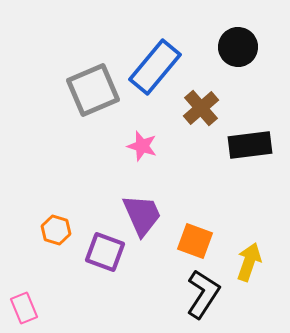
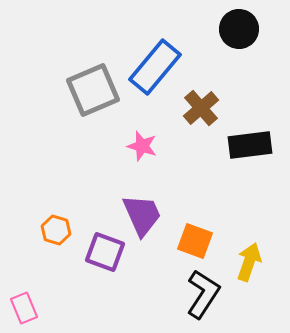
black circle: moved 1 px right, 18 px up
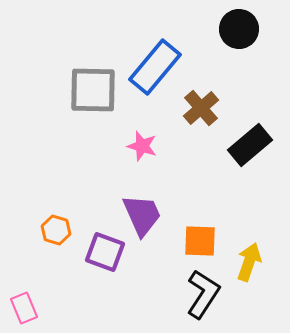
gray square: rotated 24 degrees clockwise
black rectangle: rotated 33 degrees counterclockwise
orange square: moved 5 px right; rotated 18 degrees counterclockwise
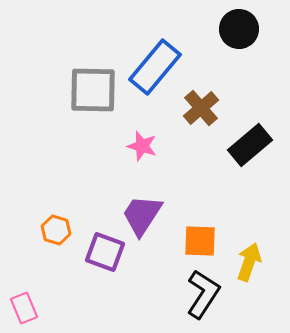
purple trapezoid: rotated 123 degrees counterclockwise
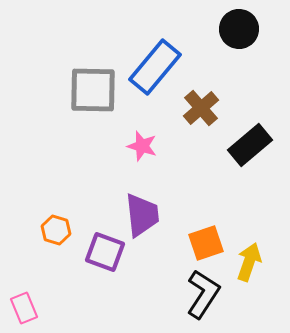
purple trapezoid: rotated 141 degrees clockwise
orange square: moved 6 px right, 2 px down; rotated 21 degrees counterclockwise
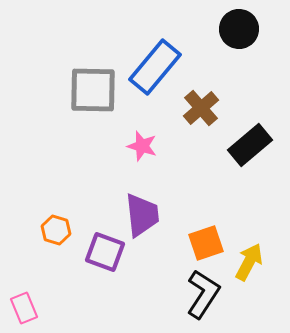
yellow arrow: rotated 9 degrees clockwise
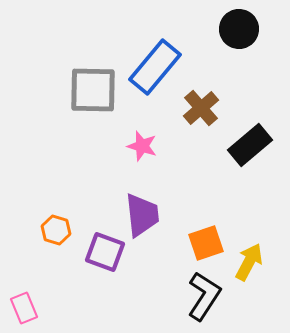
black L-shape: moved 1 px right, 2 px down
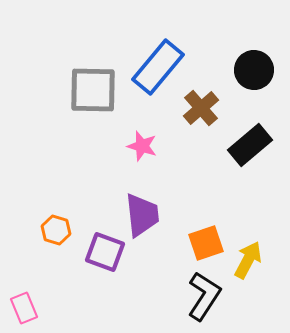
black circle: moved 15 px right, 41 px down
blue rectangle: moved 3 px right
yellow arrow: moved 1 px left, 2 px up
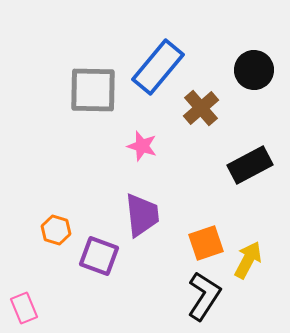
black rectangle: moved 20 px down; rotated 12 degrees clockwise
purple square: moved 6 px left, 4 px down
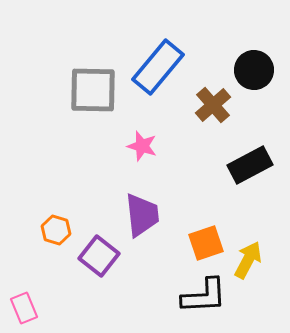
brown cross: moved 12 px right, 3 px up
purple square: rotated 18 degrees clockwise
black L-shape: rotated 54 degrees clockwise
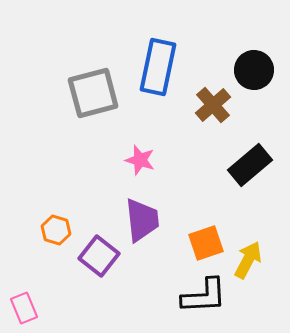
blue rectangle: rotated 28 degrees counterclockwise
gray square: moved 3 px down; rotated 16 degrees counterclockwise
pink star: moved 2 px left, 14 px down
black rectangle: rotated 12 degrees counterclockwise
purple trapezoid: moved 5 px down
